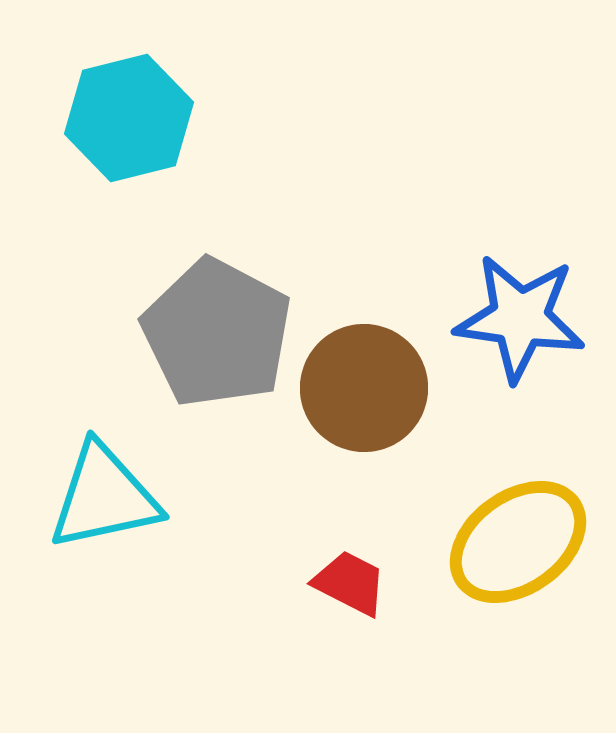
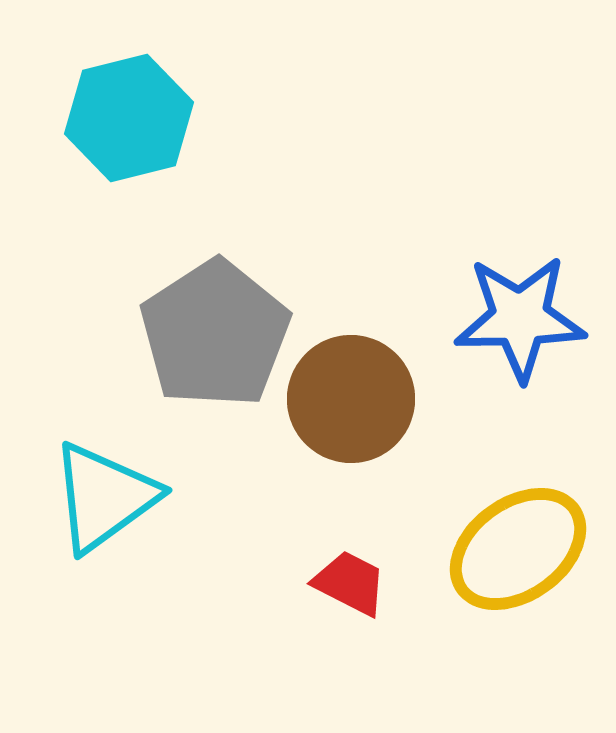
blue star: rotated 9 degrees counterclockwise
gray pentagon: moved 2 px left, 1 px down; rotated 11 degrees clockwise
brown circle: moved 13 px left, 11 px down
cyan triangle: rotated 24 degrees counterclockwise
yellow ellipse: moved 7 px down
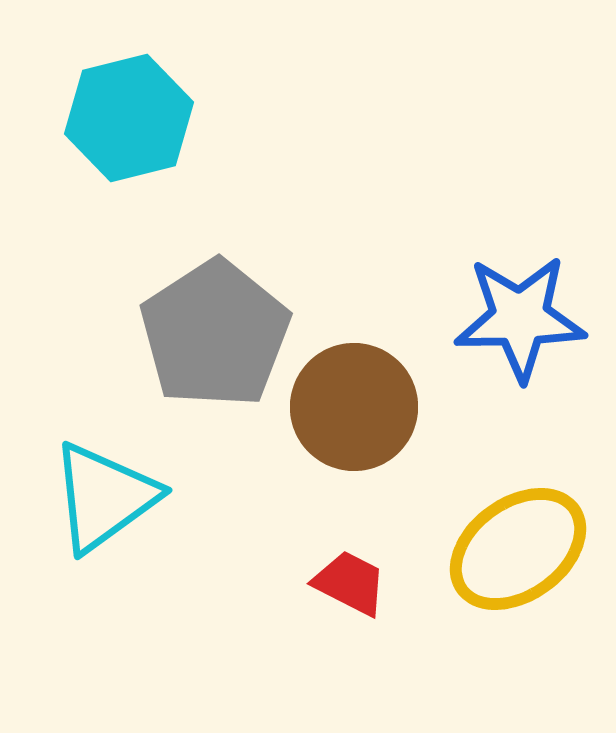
brown circle: moved 3 px right, 8 px down
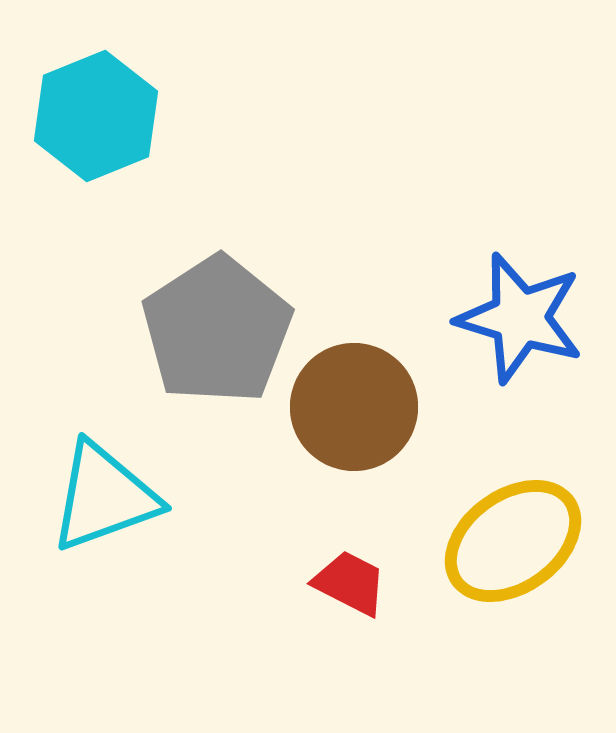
cyan hexagon: moved 33 px left, 2 px up; rotated 8 degrees counterclockwise
blue star: rotated 18 degrees clockwise
gray pentagon: moved 2 px right, 4 px up
cyan triangle: rotated 16 degrees clockwise
yellow ellipse: moved 5 px left, 8 px up
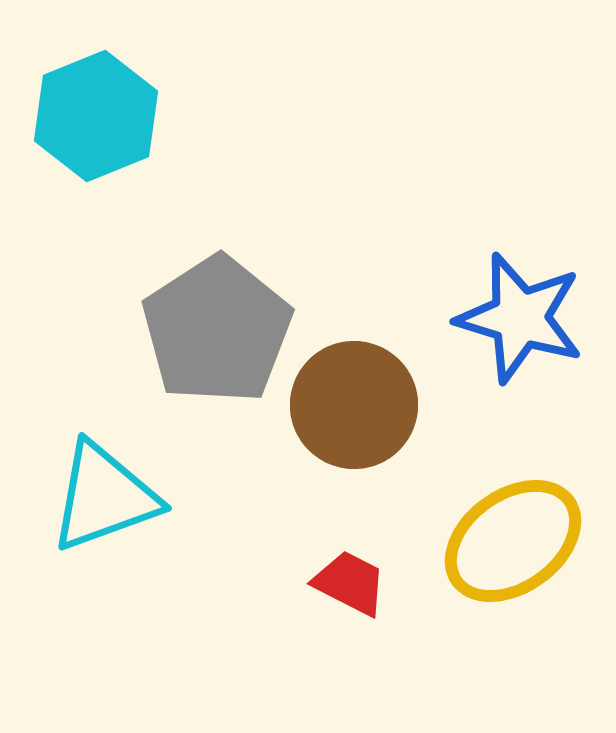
brown circle: moved 2 px up
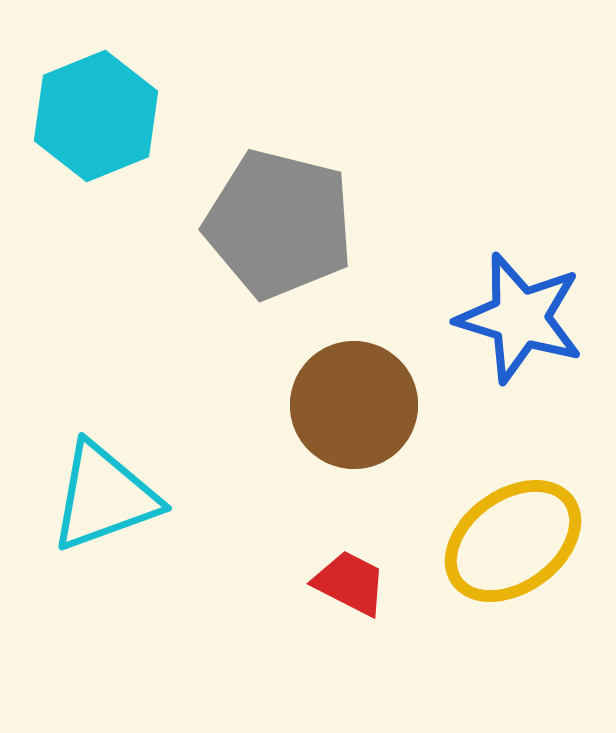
gray pentagon: moved 62 px right, 106 px up; rotated 25 degrees counterclockwise
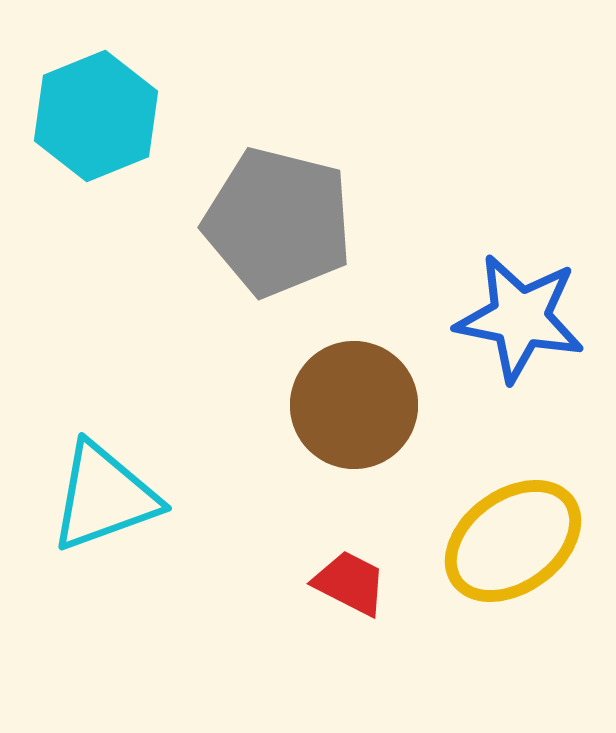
gray pentagon: moved 1 px left, 2 px up
blue star: rotated 6 degrees counterclockwise
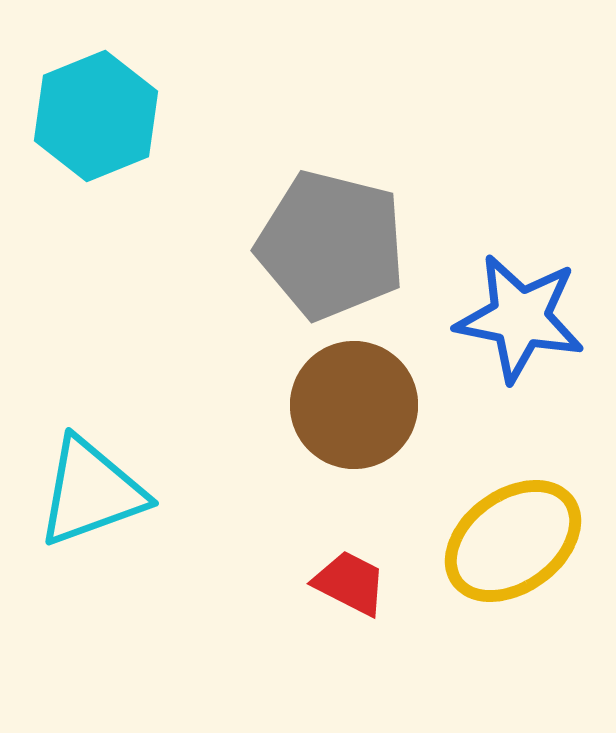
gray pentagon: moved 53 px right, 23 px down
cyan triangle: moved 13 px left, 5 px up
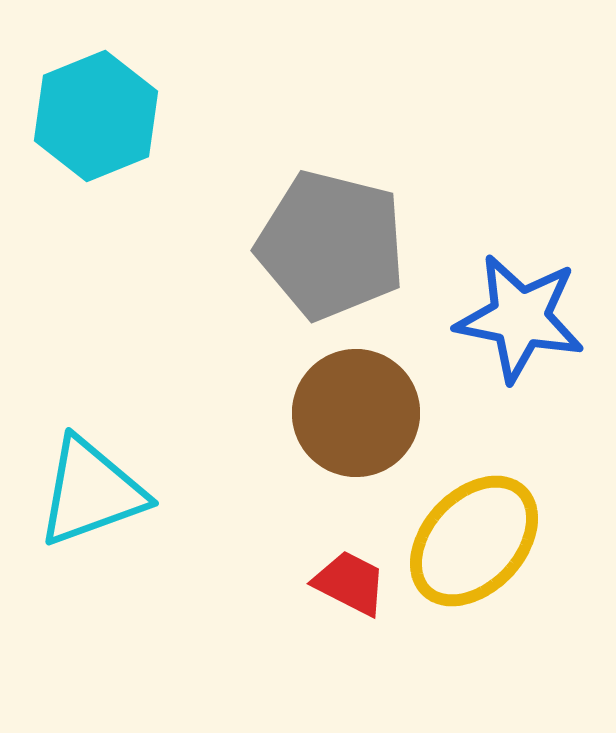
brown circle: moved 2 px right, 8 px down
yellow ellipse: moved 39 px left; rotated 11 degrees counterclockwise
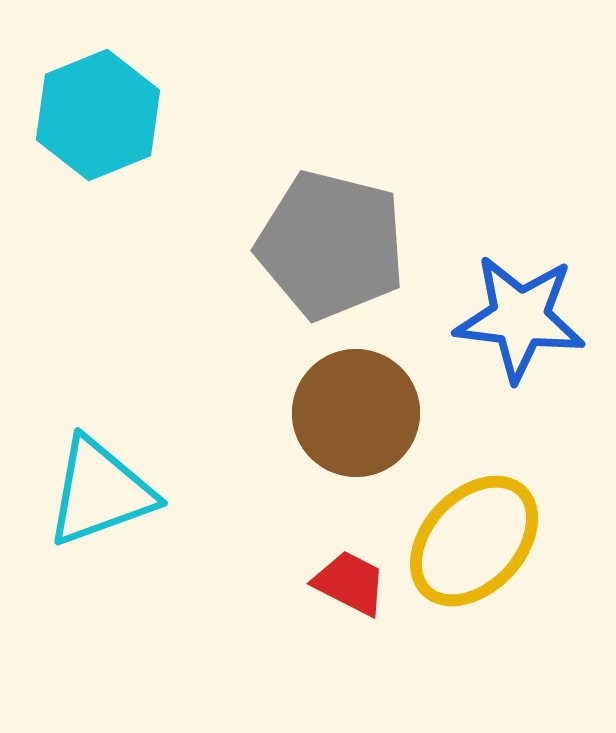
cyan hexagon: moved 2 px right, 1 px up
blue star: rotated 4 degrees counterclockwise
cyan triangle: moved 9 px right
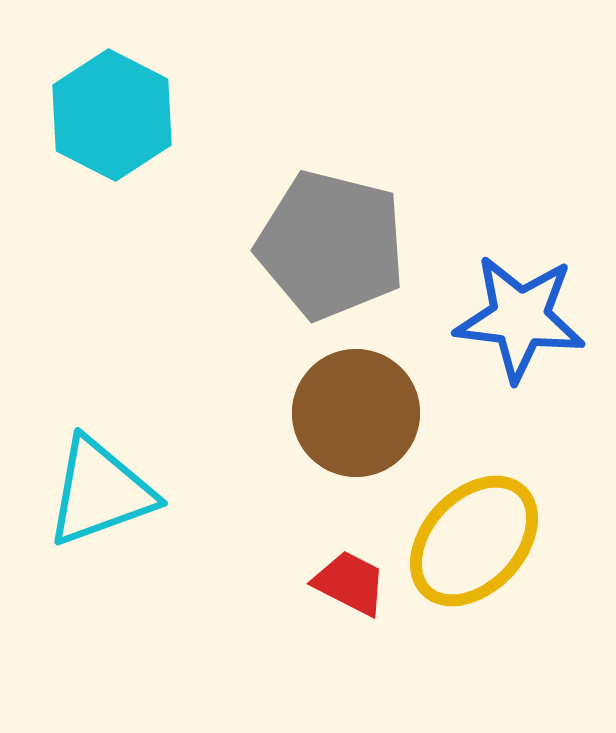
cyan hexagon: moved 14 px right; rotated 11 degrees counterclockwise
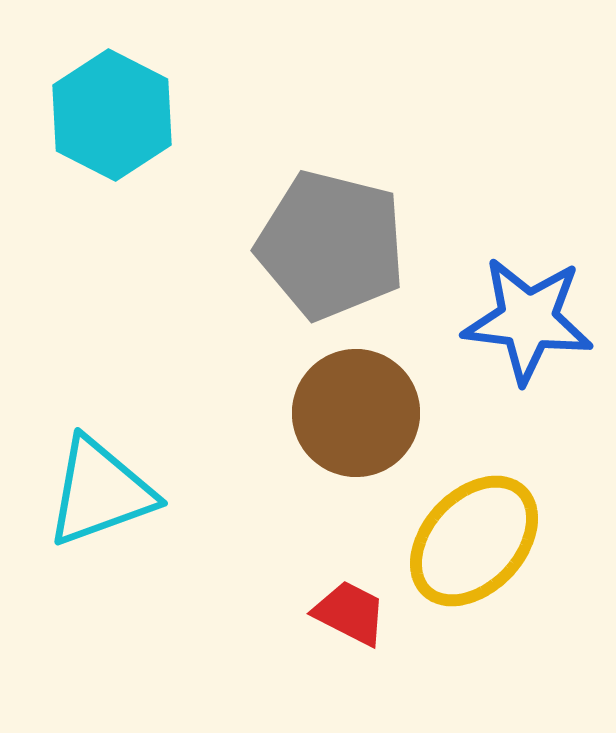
blue star: moved 8 px right, 2 px down
red trapezoid: moved 30 px down
